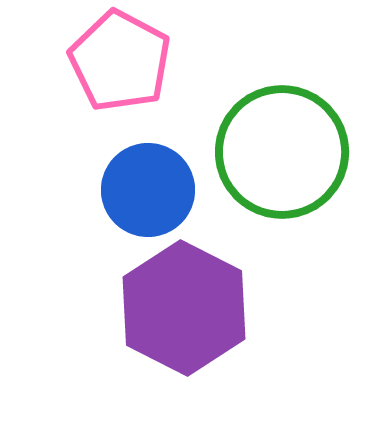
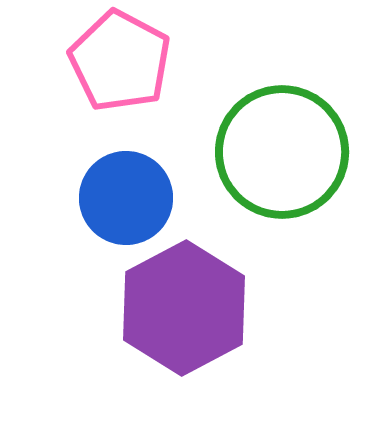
blue circle: moved 22 px left, 8 px down
purple hexagon: rotated 5 degrees clockwise
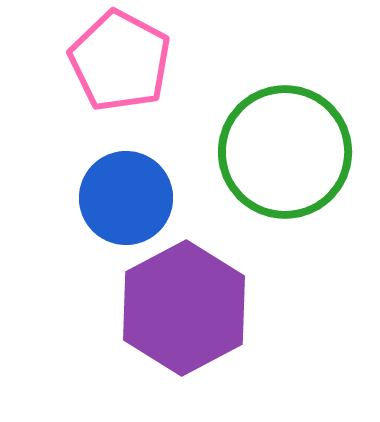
green circle: moved 3 px right
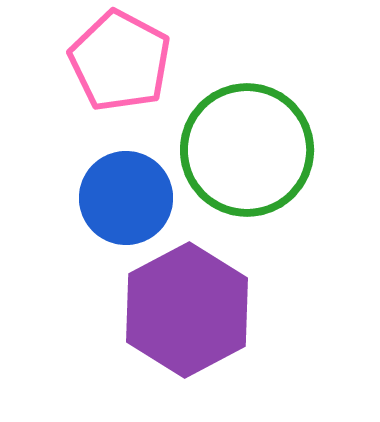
green circle: moved 38 px left, 2 px up
purple hexagon: moved 3 px right, 2 px down
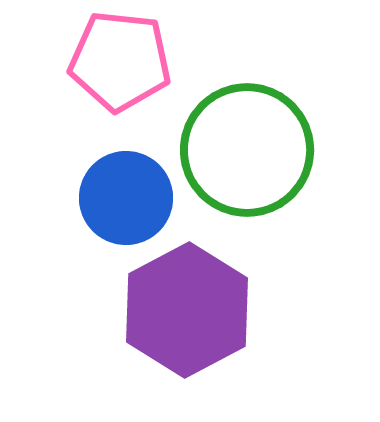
pink pentagon: rotated 22 degrees counterclockwise
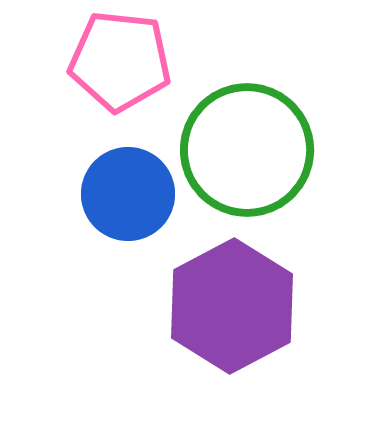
blue circle: moved 2 px right, 4 px up
purple hexagon: moved 45 px right, 4 px up
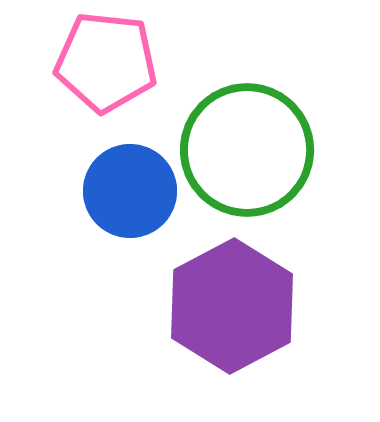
pink pentagon: moved 14 px left, 1 px down
blue circle: moved 2 px right, 3 px up
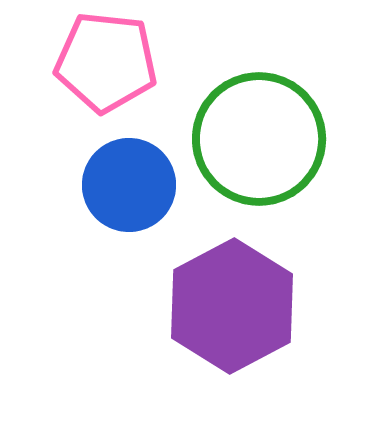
green circle: moved 12 px right, 11 px up
blue circle: moved 1 px left, 6 px up
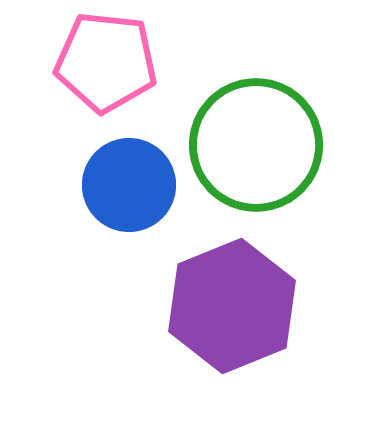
green circle: moved 3 px left, 6 px down
purple hexagon: rotated 6 degrees clockwise
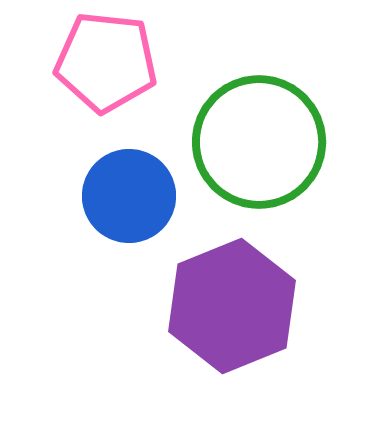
green circle: moved 3 px right, 3 px up
blue circle: moved 11 px down
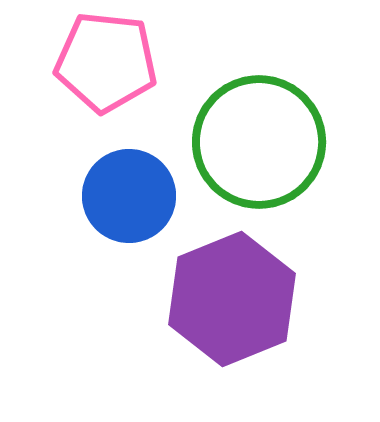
purple hexagon: moved 7 px up
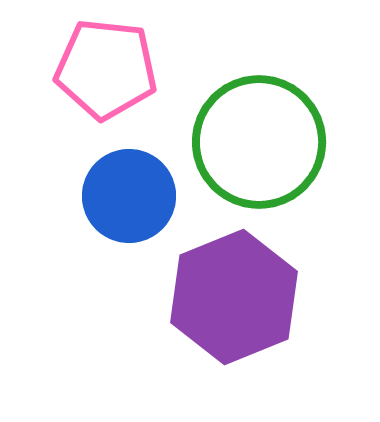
pink pentagon: moved 7 px down
purple hexagon: moved 2 px right, 2 px up
